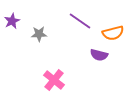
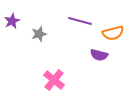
purple line: rotated 20 degrees counterclockwise
gray star: rotated 14 degrees counterclockwise
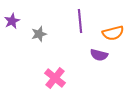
purple line: rotated 70 degrees clockwise
pink cross: moved 1 px right, 2 px up
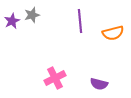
gray star: moved 7 px left, 19 px up
purple semicircle: moved 29 px down
pink cross: rotated 25 degrees clockwise
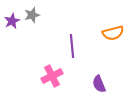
purple line: moved 8 px left, 25 px down
pink cross: moved 3 px left, 2 px up
purple semicircle: rotated 54 degrees clockwise
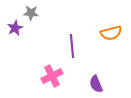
gray star: moved 1 px left, 2 px up; rotated 21 degrees clockwise
purple star: moved 3 px right, 7 px down
orange semicircle: moved 2 px left
purple semicircle: moved 3 px left
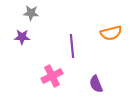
purple star: moved 7 px right, 9 px down; rotated 28 degrees clockwise
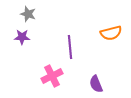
gray star: moved 3 px left, 1 px down; rotated 14 degrees clockwise
purple line: moved 2 px left, 1 px down
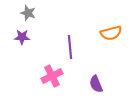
gray star: moved 1 px up
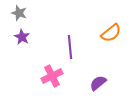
gray star: moved 9 px left
orange semicircle: rotated 25 degrees counterclockwise
purple star: rotated 28 degrees clockwise
purple semicircle: moved 2 px right, 1 px up; rotated 72 degrees clockwise
